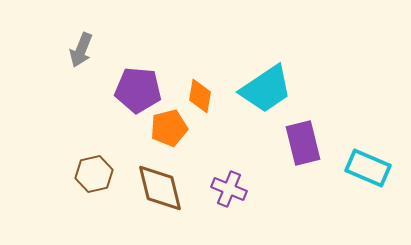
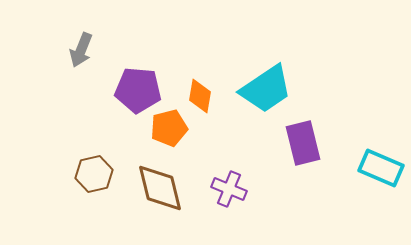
cyan rectangle: moved 13 px right
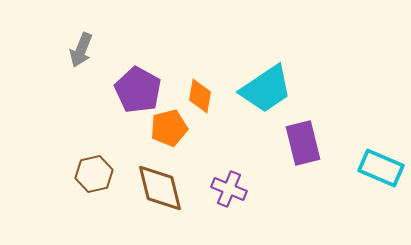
purple pentagon: rotated 24 degrees clockwise
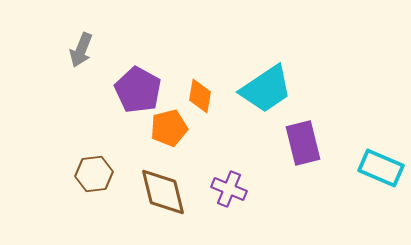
brown hexagon: rotated 6 degrees clockwise
brown diamond: moved 3 px right, 4 px down
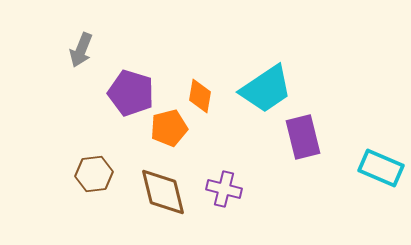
purple pentagon: moved 7 px left, 3 px down; rotated 12 degrees counterclockwise
purple rectangle: moved 6 px up
purple cross: moved 5 px left; rotated 8 degrees counterclockwise
